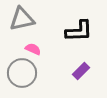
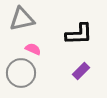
black L-shape: moved 3 px down
gray circle: moved 1 px left
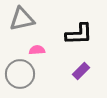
pink semicircle: moved 4 px right, 1 px down; rotated 28 degrees counterclockwise
gray circle: moved 1 px left, 1 px down
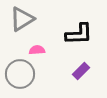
gray triangle: rotated 20 degrees counterclockwise
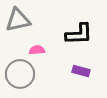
gray triangle: moved 4 px left, 1 px down; rotated 20 degrees clockwise
purple rectangle: rotated 60 degrees clockwise
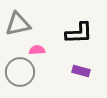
gray triangle: moved 4 px down
black L-shape: moved 1 px up
gray circle: moved 2 px up
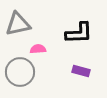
pink semicircle: moved 1 px right, 1 px up
